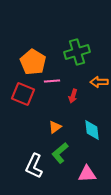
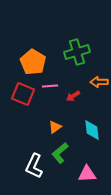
pink line: moved 2 px left, 5 px down
red arrow: rotated 40 degrees clockwise
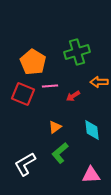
white L-shape: moved 9 px left, 2 px up; rotated 35 degrees clockwise
pink triangle: moved 4 px right, 1 px down
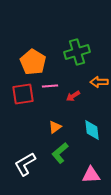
red square: rotated 30 degrees counterclockwise
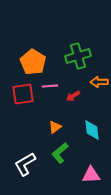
green cross: moved 1 px right, 4 px down
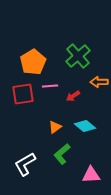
green cross: rotated 25 degrees counterclockwise
orange pentagon: rotated 10 degrees clockwise
cyan diamond: moved 7 px left, 4 px up; rotated 45 degrees counterclockwise
green L-shape: moved 2 px right, 1 px down
